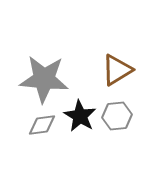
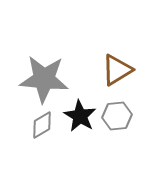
gray diamond: rotated 24 degrees counterclockwise
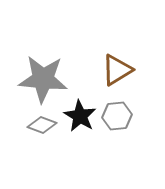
gray star: moved 1 px left
gray diamond: rotated 52 degrees clockwise
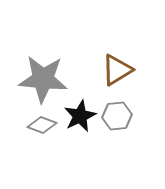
black star: rotated 16 degrees clockwise
